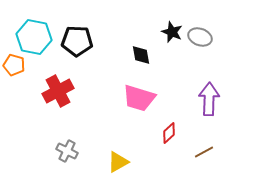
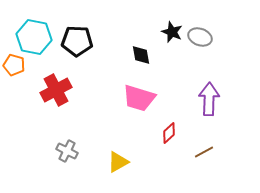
red cross: moved 2 px left, 1 px up
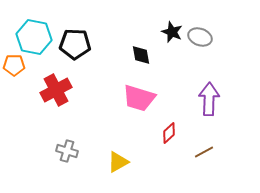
black pentagon: moved 2 px left, 3 px down
orange pentagon: rotated 15 degrees counterclockwise
gray cross: rotated 10 degrees counterclockwise
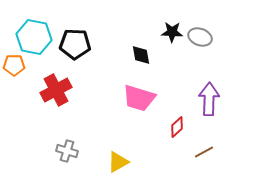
black star: rotated 20 degrees counterclockwise
red diamond: moved 8 px right, 6 px up
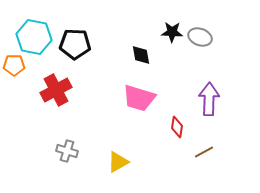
red diamond: rotated 40 degrees counterclockwise
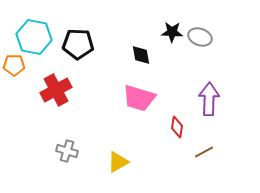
black pentagon: moved 3 px right
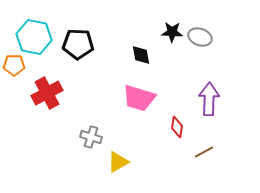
red cross: moved 9 px left, 3 px down
gray cross: moved 24 px right, 14 px up
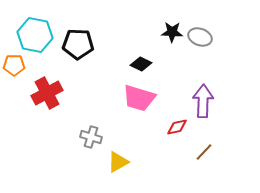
cyan hexagon: moved 1 px right, 2 px up
black diamond: moved 9 px down; rotated 55 degrees counterclockwise
purple arrow: moved 6 px left, 2 px down
red diamond: rotated 70 degrees clockwise
brown line: rotated 18 degrees counterclockwise
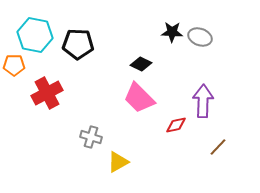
pink trapezoid: rotated 28 degrees clockwise
red diamond: moved 1 px left, 2 px up
brown line: moved 14 px right, 5 px up
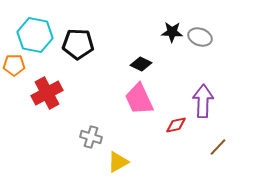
pink trapezoid: moved 1 px down; rotated 20 degrees clockwise
